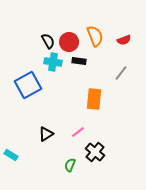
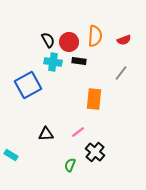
orange semicircle: rotated 25 degrees clockwise
black semicircle: moved 1 px up
black triangle: rotated 28 degrees clockwise
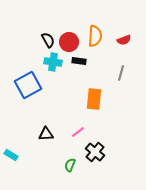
gray line: rotated 21 degrees counterclockwise
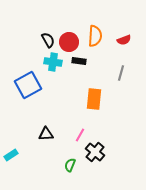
pink line: moved 2 px right, 3 px down; rotated 24 degrees counterclockwise
cyan rectangle: rotated 64 degrees counterclockwise
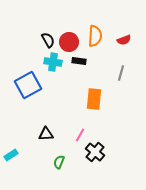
green semicircle: moved 11 px left, 3 px up
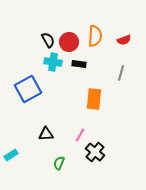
black rectangle: moved 3 px down
blue square: moved 4 px down
green semicircle: moved 1 px down
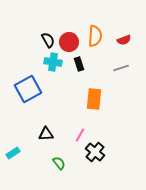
black rectangle: rotated 64 degrees clockwise
gray line: moved 5 px up; rotated 56 degrees clockwise
cyan rectangle: moved 2 px right, 2 px up
green semicircle: rotated 120 degrees clockwise
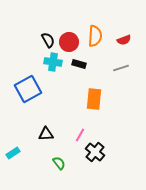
black rectangle: rotated 56 degrees counterclockwise
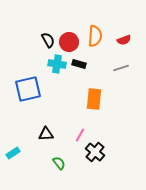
cyan cross: moved 4 px right, 2 px down
blue square: rotated 16 degrees clockwise
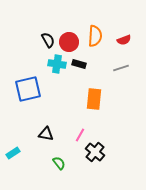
black triangle: rotated 14 degrees clockwise
